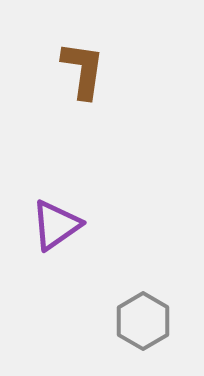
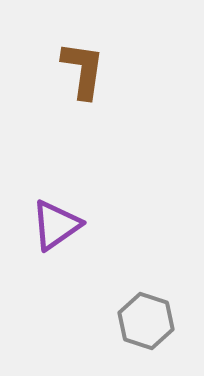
gray hexagon: moved 3 px right; rotated 12 degrees counterclockwise
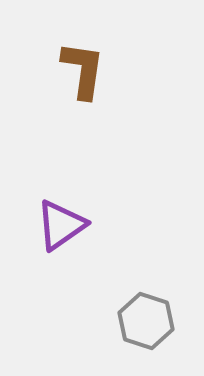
purple triangle: moved 5 px right
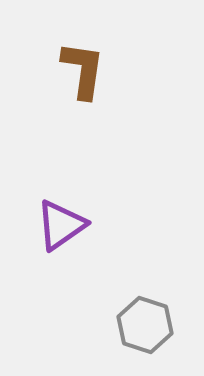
gray hexagon: moved 1 px left, 4 px down
